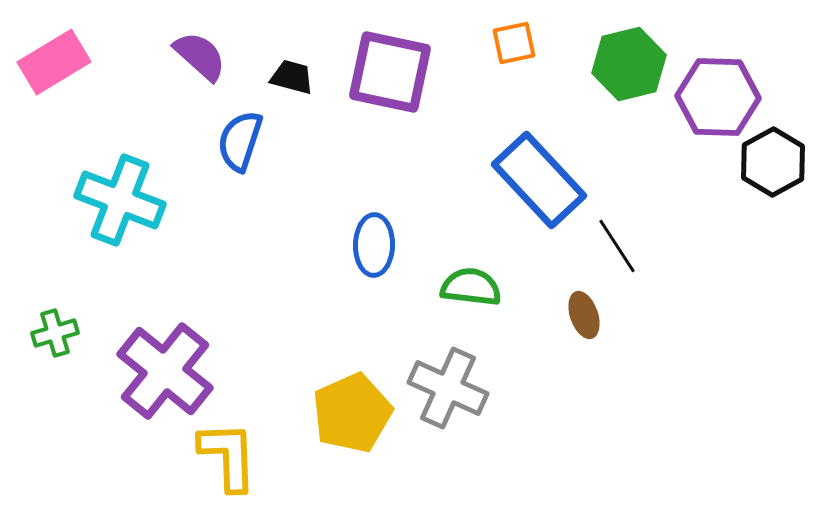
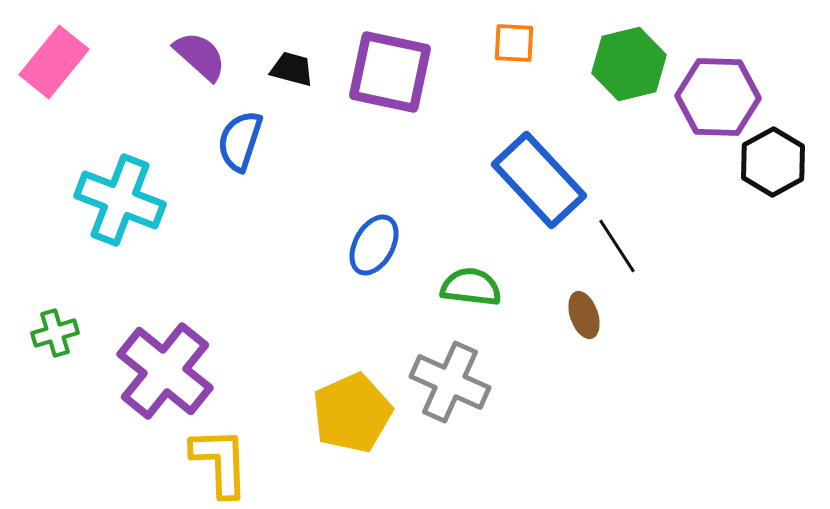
orange square: rotated 15 degrees clockwise
pink rectangle: rotated 20 degrees counterclockwise
black trapezoid: moved 8 px up
blue ellipse: rotated 28 degrees clockwise
gray cross: moved 2 px right, 6 px up
yellow L-shape: moved 8 px left, 6 px down
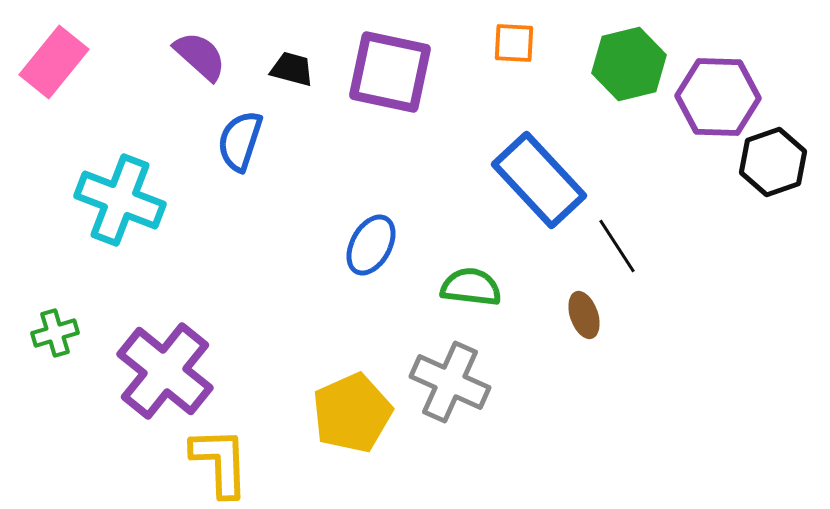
black hexagon: rotated 10 degrees clockwise
blue ellipse: moved 3 px left
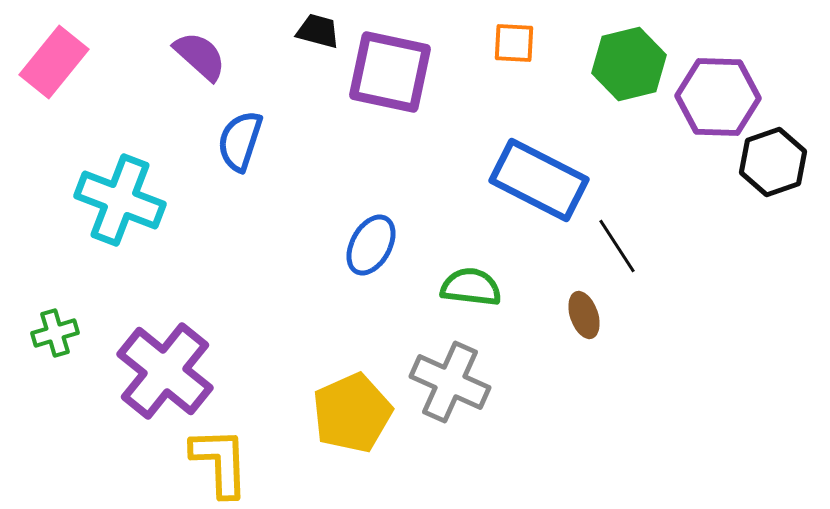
black trapezoid: moved 26 px right, 38 px up
blue rectangle: rotated 20 degrees counterclockwise
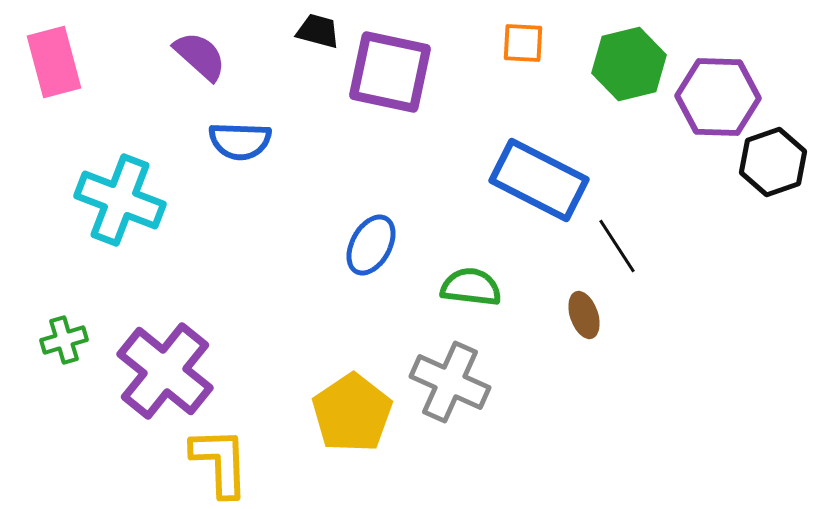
orange square: moved 9 px right
pink rectangle: rotated 54 degrees counterclockwise
blue semicircle: rotated 106 degrees counterclockwise
green cross: moved 9 px right, 7 px down
yellow pentagon: rotated 10 degrees counterclockwise
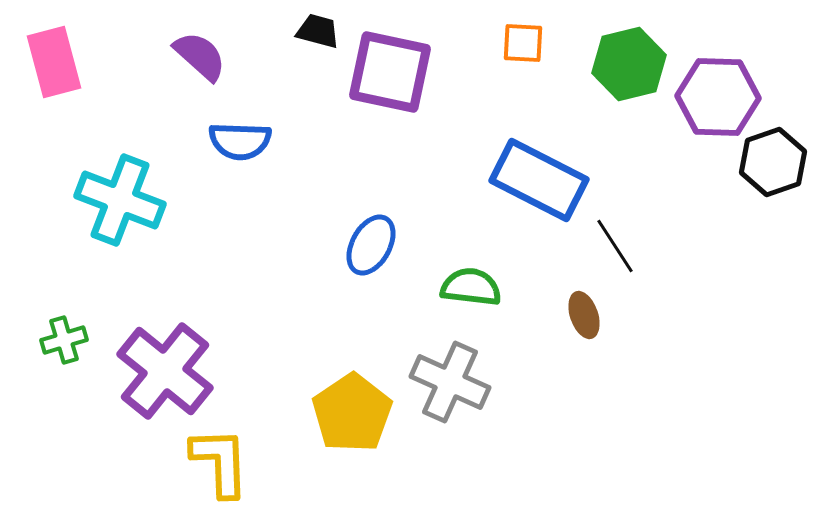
black line: moved 2 px left
